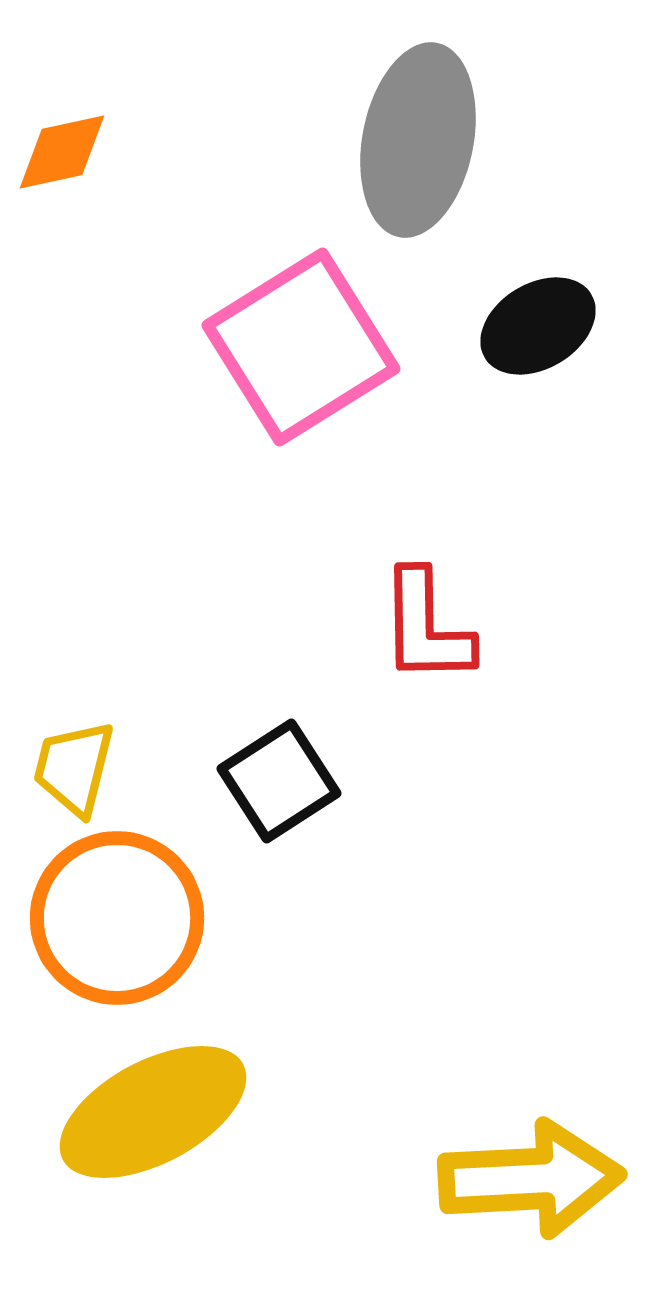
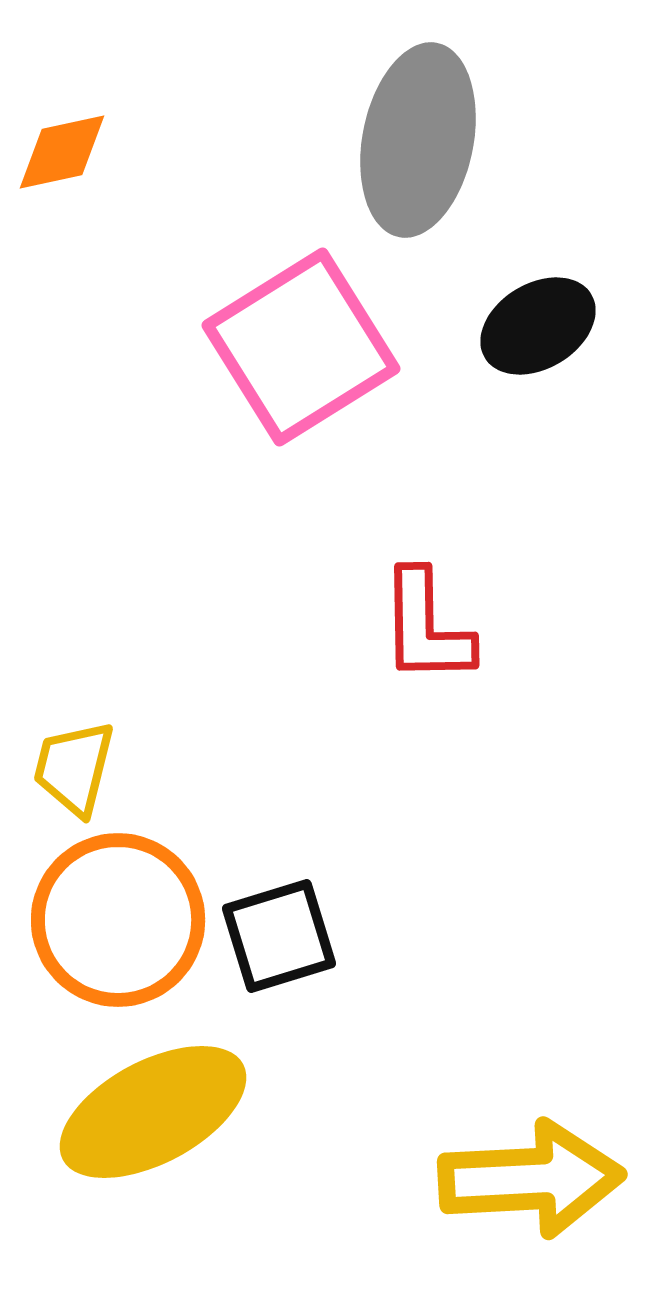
black square: moved 155 px down; rotated 16 degrees clockwise
orange circle: moved 1 px right, 2 px down
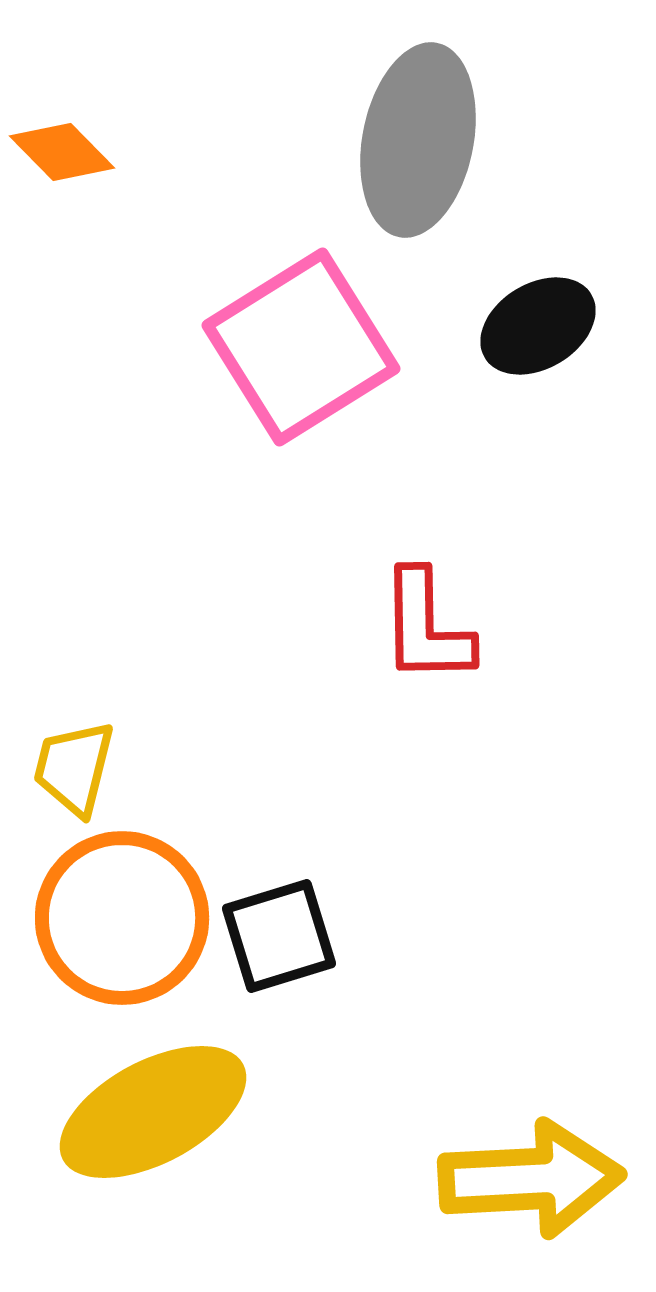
orange diamond: rotated 58 degrees clockwise
orange circle: moved 4 px right, 2 px up
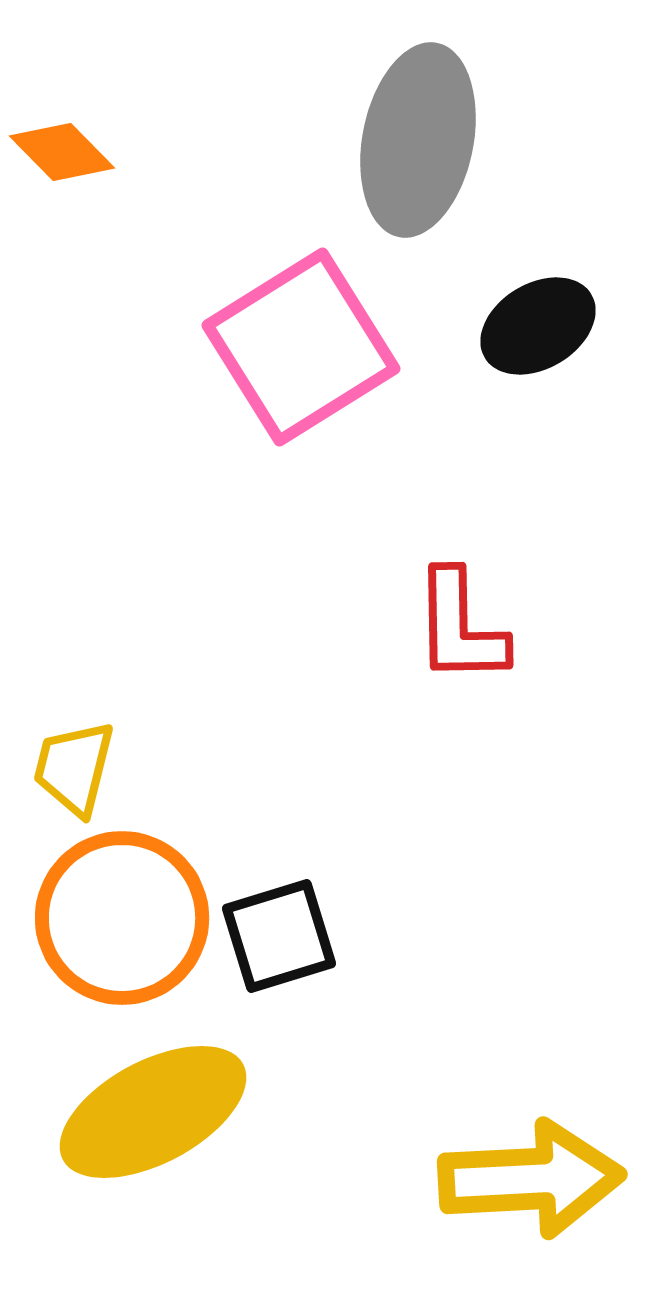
red L-shape: moved 34 px right
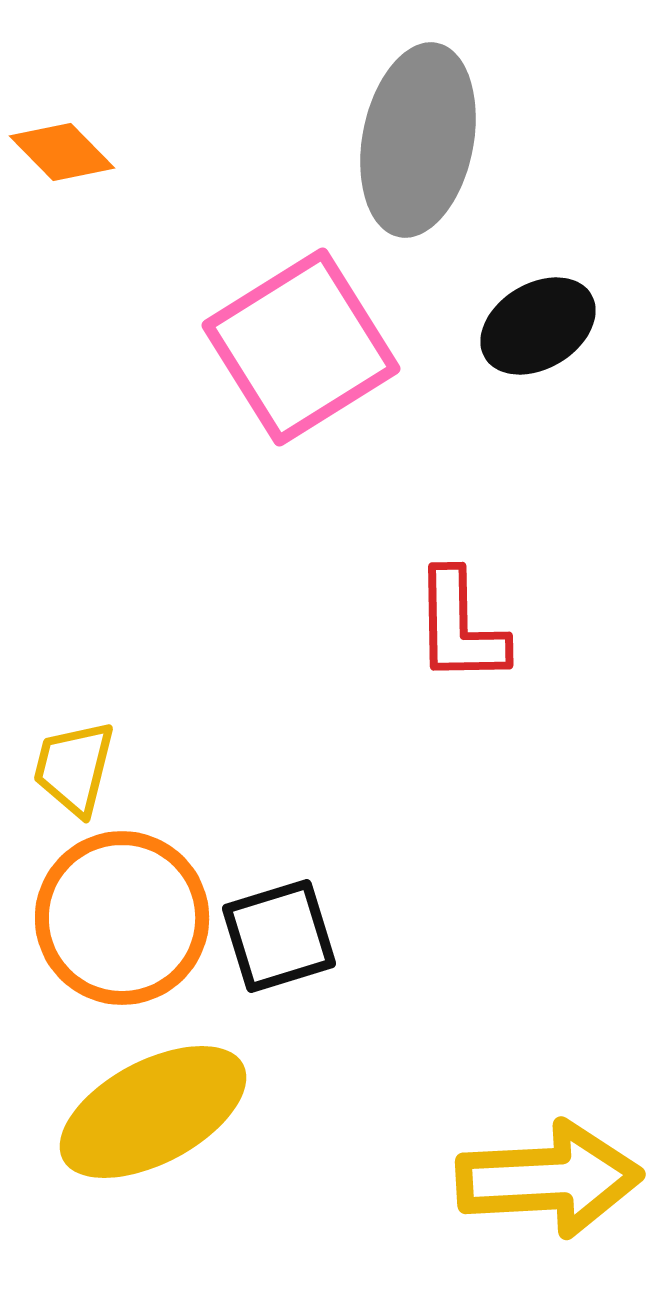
yellow arrow: moved 18 px right
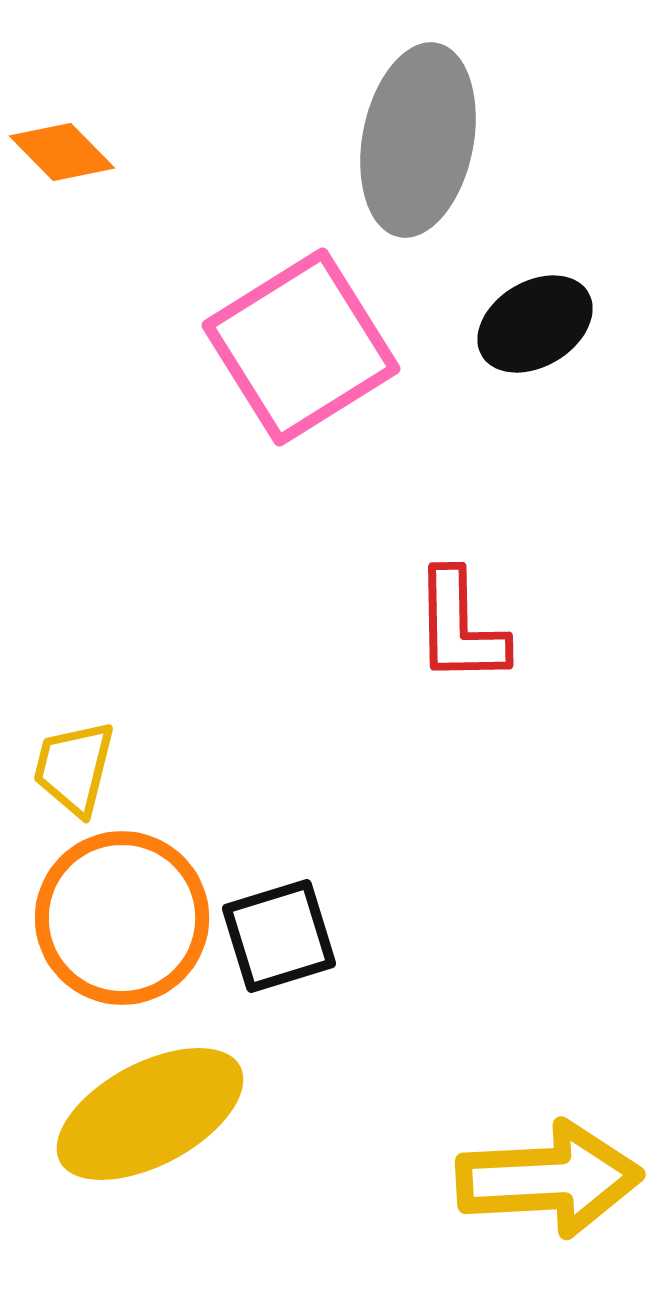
black ellipse: moved 3 px left, 2 px up
yellow ellipse: moved 3 px left, 2 px down
